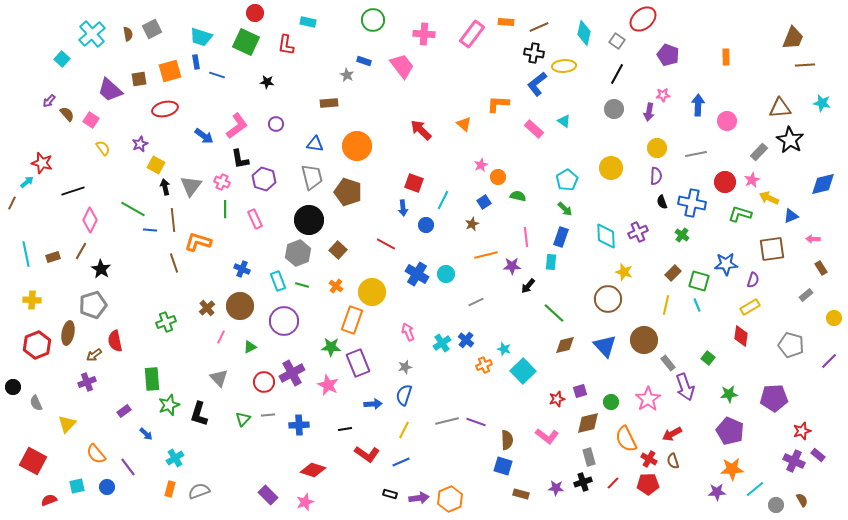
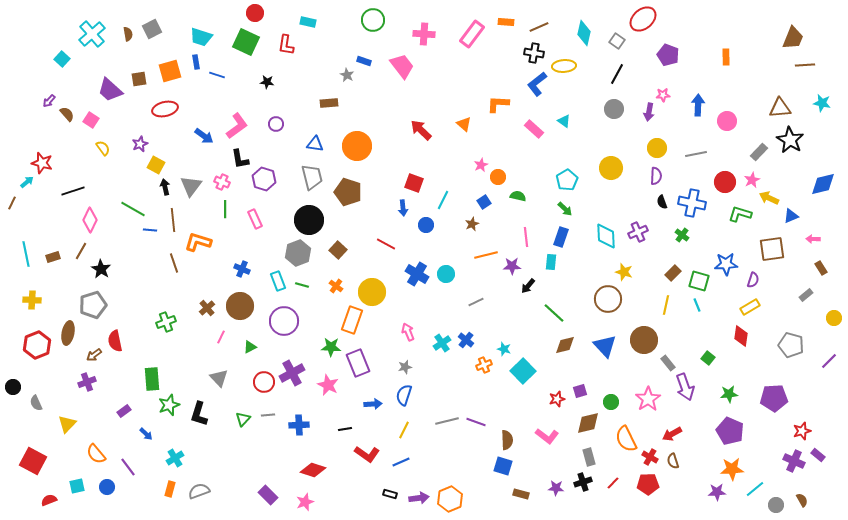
red cross at (649, 459): moved 1 px right, 2 px up
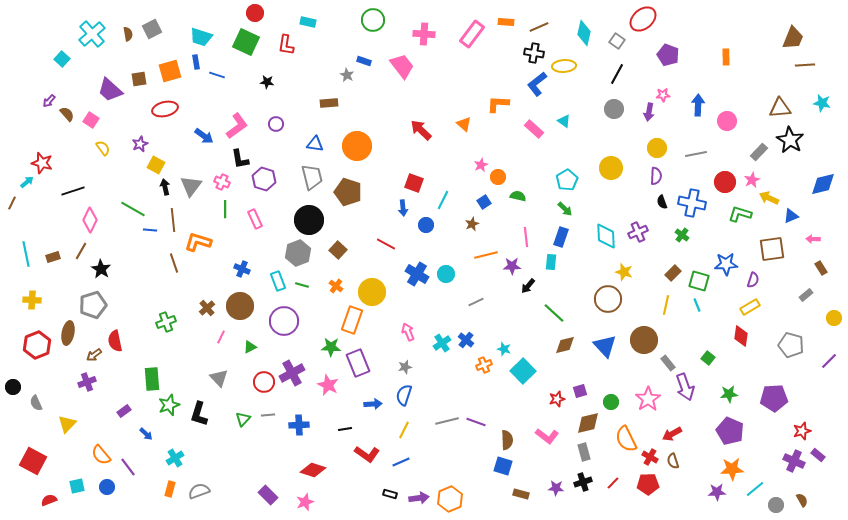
orange semicircle at (96, 454): moved 5 px right, 1 px down
gray rectangle at (589, 457): moved 5 px left, 5 px up
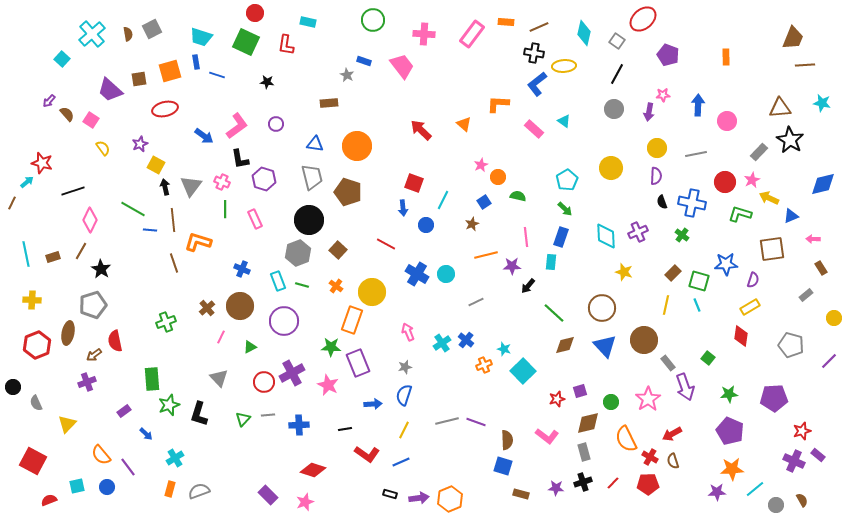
brown circle at (608, 299): moved 6 px left, 9 px down
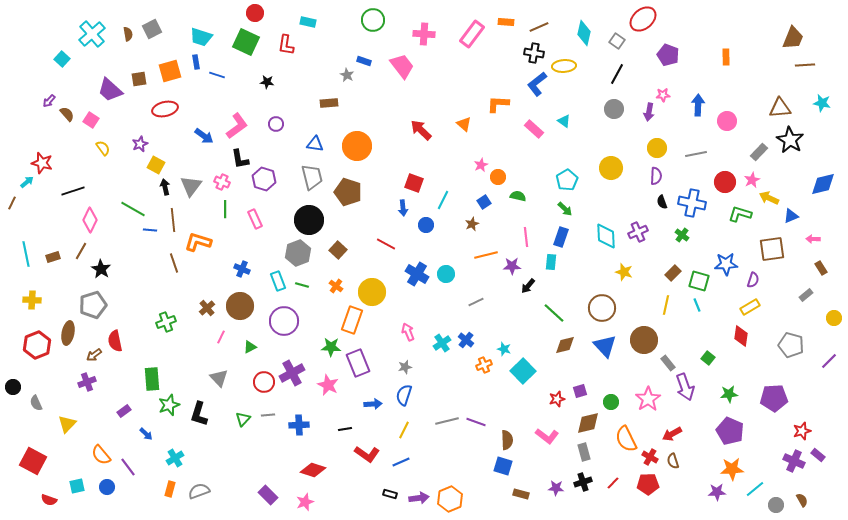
red semicircle at (49, 500): rotated 140 degrees counterclockwise
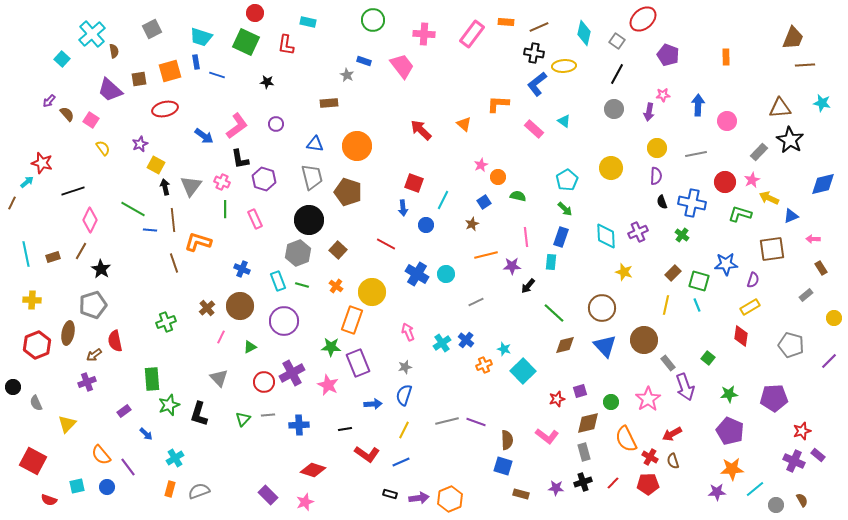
brown semicircle at (128, 34): moved 14 px left, 17 px down
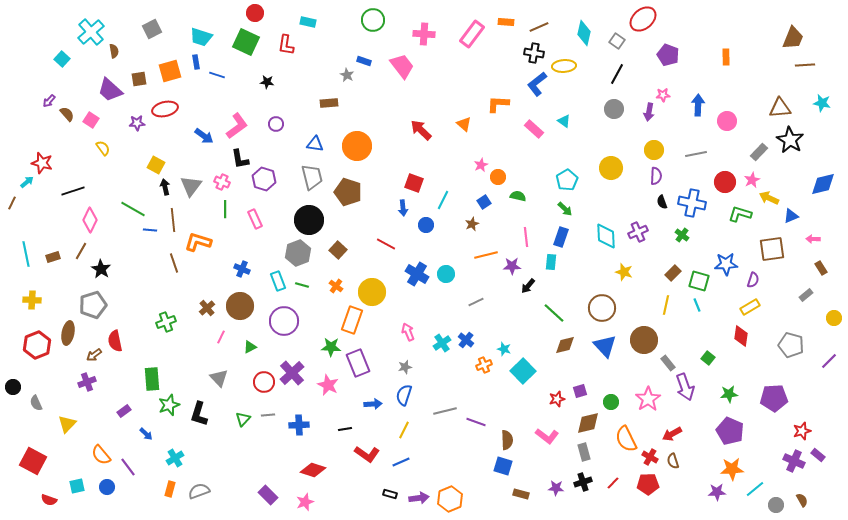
cyan cross at (92, 34): moved 1 px left, 2 px up
purple star at (140, 144): moved 3 px left, 21 px up; rotated 21 degrees clockwise
yellow circle at (657, 148): moved 3 px left, 2 px down
purple cross at (292, 373): rotated 15 degrees counterclockwise
gray line at (447, 421): moved 2 px left, 10 px up
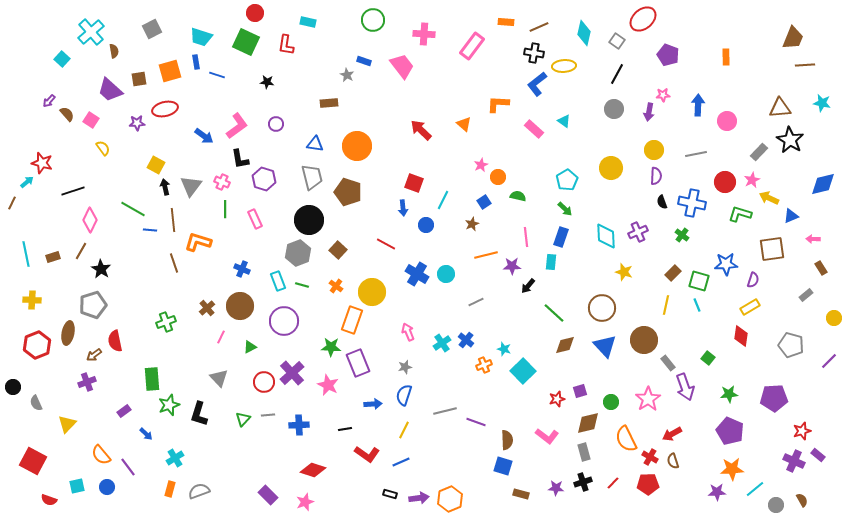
pink rectangle at (472, 34): moved 12 px down
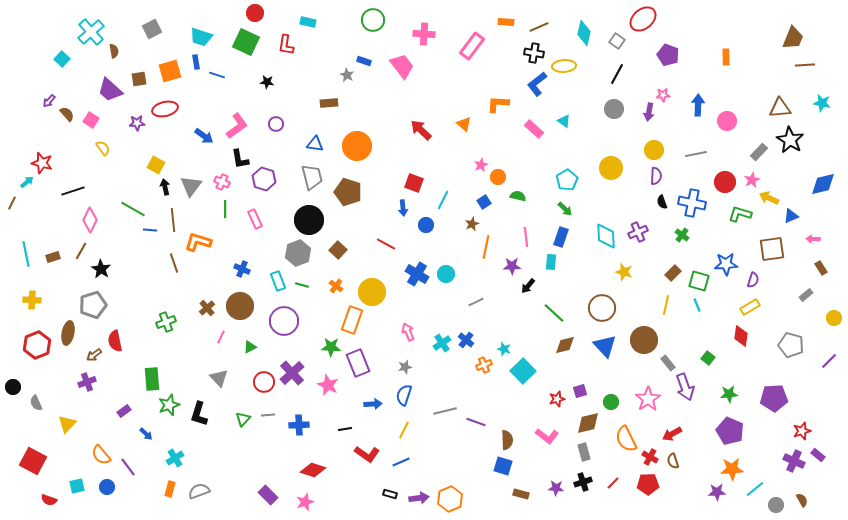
orange line at (486, 255): moved 8 px up; rotated 65 degrees counterclockwise
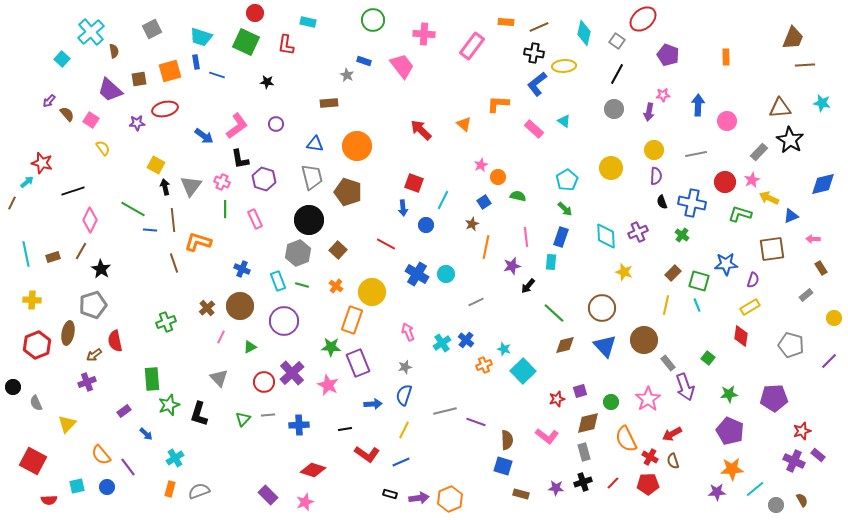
purple star at (512, 266): rotated 12 degrees counterclockwise
red semicircle at (49, 500): rotated 21 degrees counterclockwise
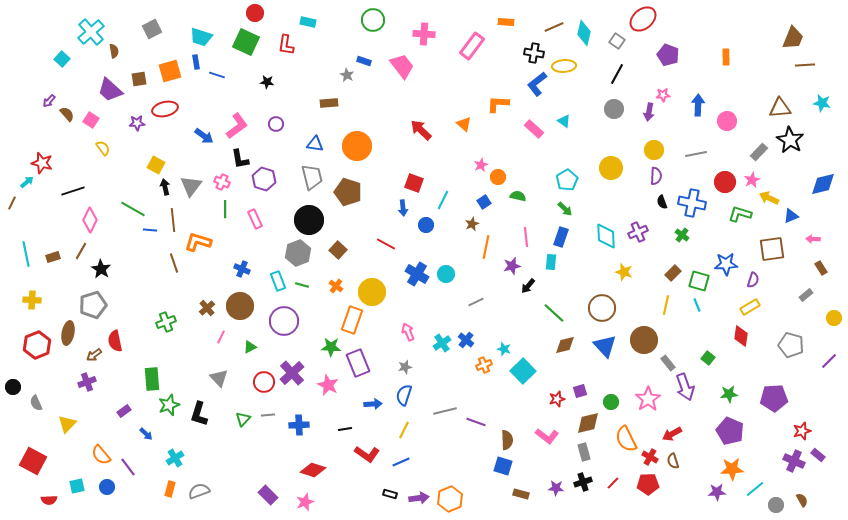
brown line at (539, 27): moved 15 px right
